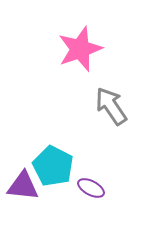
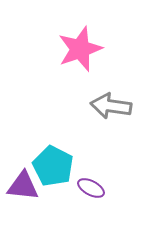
gray arrow: rotated 48 degrees counterclockwise
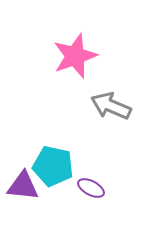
pink star: moved 5 px left, 7 px down
gray arrow: rotated 15 degrees clockwise
cyan pentagon: rotated 15 degrees counterclockwise
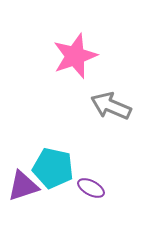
cyan pentagon: moved 2 px down
purple triangle: rotated 24 degrees counterclockwise
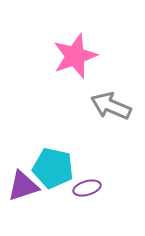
purple ellipse: moved 4 px left; rotated 44 degrees counterclockwise
